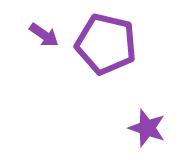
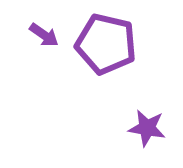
purple star: rotated 9 degrees counterclockwise
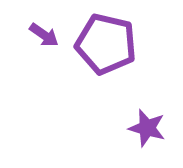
purple star: rotated 6 degrees clockwise
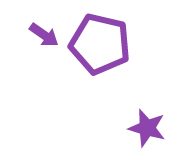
purple pentagon: moved 6 px left
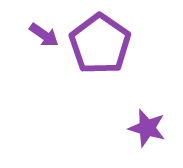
purple pentagon: rotated 22 degrees clockwise
